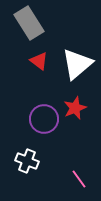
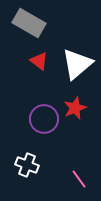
gray rectangle: rotated 28 degrees counterclockwise
white cross: moved 4 px down
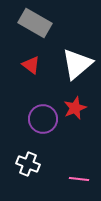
gray rectangle: moved 6 px right
red triangle: moved 8 px left, 4 px down
purple circle: moved 1 px left
white cross: moved 1 px right, 1 px up
pink line: rotated 48 degrees counterclockwise
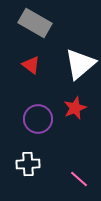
white triangle: moved 3 px right
purple circle: moved 5 px left
white cross: rotated 25 degrees counterclockwise
pink line: rotated 36 degrees clockwise
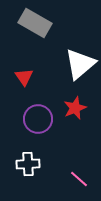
red triangle: moved 7 px left, 12 px down; rotated 18 degrees clockwise
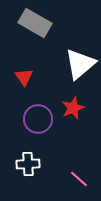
red star: moved 2 px left
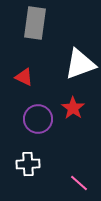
gray rectangle: rotated 68 degrees clockwise
white triangle: rotated 20 degrees clockwise
red triangle: rotated 30 degrees counterclockwise
red star: rotated 15 degrees counterclockwise
pink line: moved 4 px down
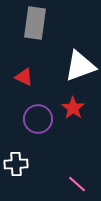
white triangle: moved 2 px down
white cross: moved 12 px left
pink line: moved 2 px left, 1 px down
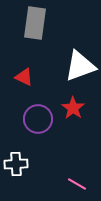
pink line: rotated 12 degrees counterclockwise
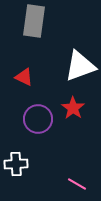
gray rectangle: moved 1 px left, 2 px up
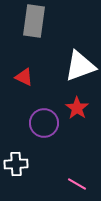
red star: moved 4 px right
purple circle: moved 6 px right, 4 px down
